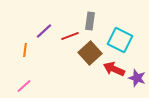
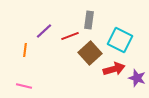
gray rectangle: moved 1 px left, 1 px up
red arrow: rotated 140 degrees clockwise
pink line: rotated 56 degrees clockwise
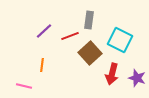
orange line: moved 17 px right, 15 px down
red arrow: moved 2 px left, 5 px down; rotated 120 degrees clockwise
